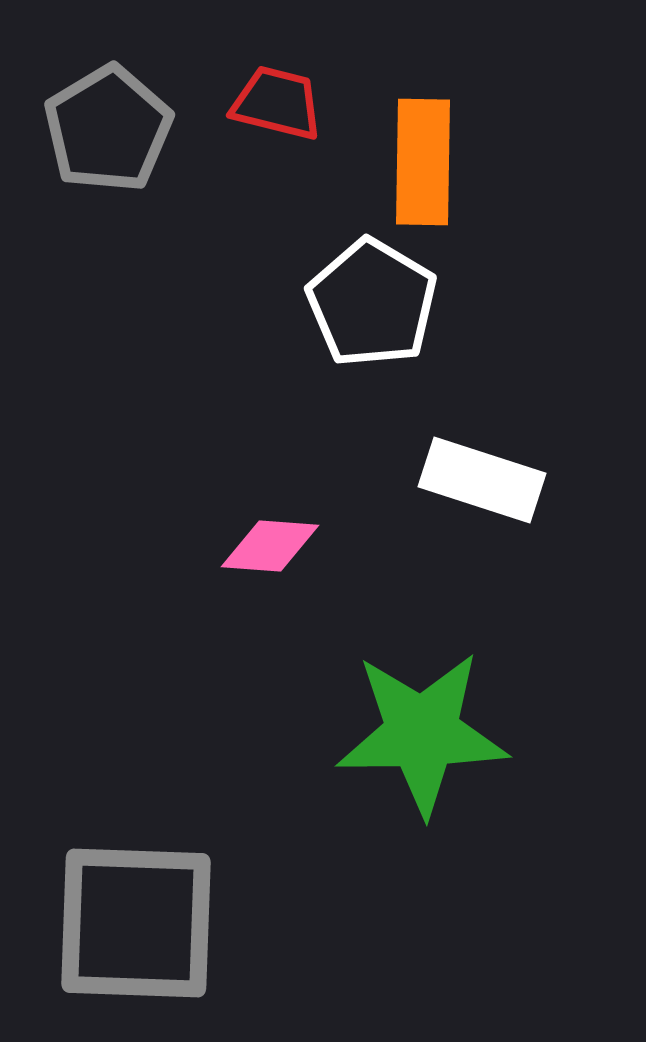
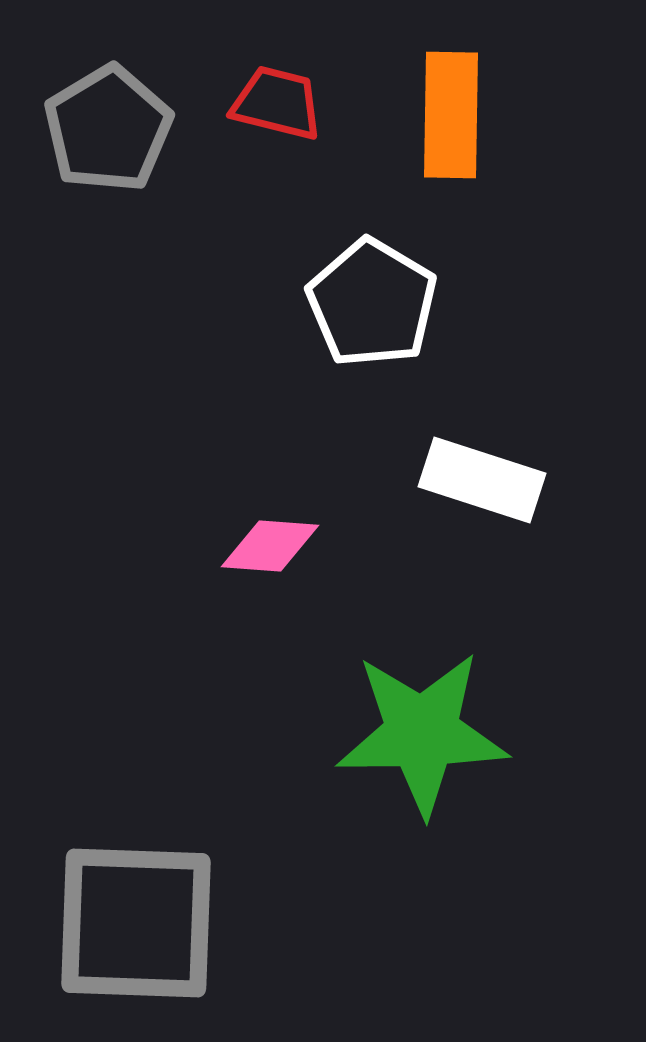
orange rectangle: moved 28 px right, 47 px up
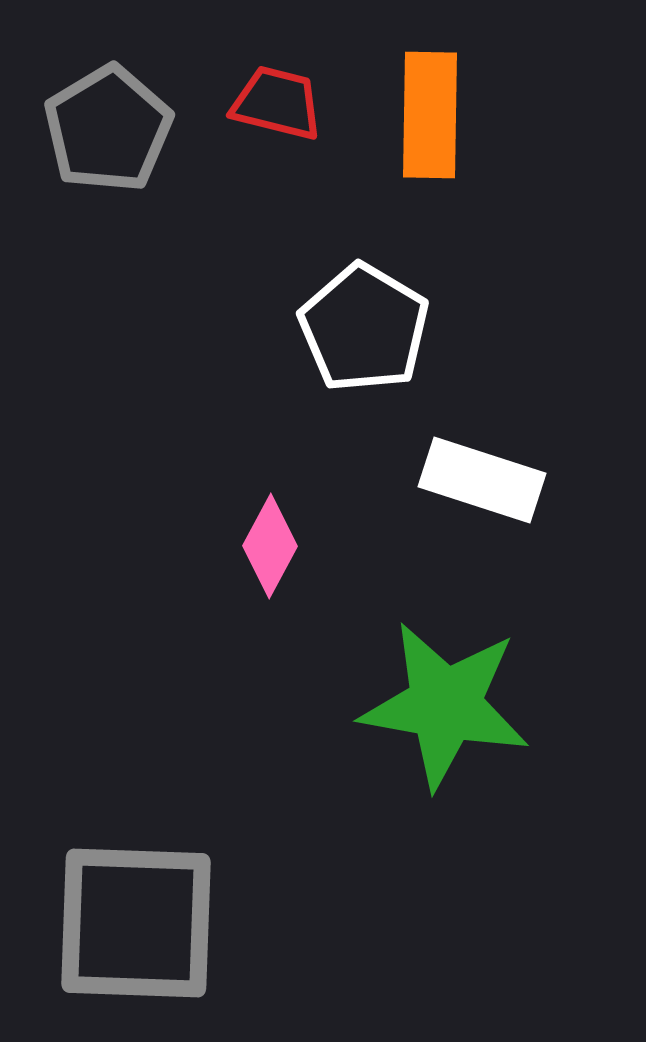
orange rectangle: moved 21 px left
white pentagon: moved 8 px left, 25 px down
pink diamond: rotated 66 degrees counterclockwise
green star: moved 23 px right, 28 px up; rotated 11 degrees clockwise
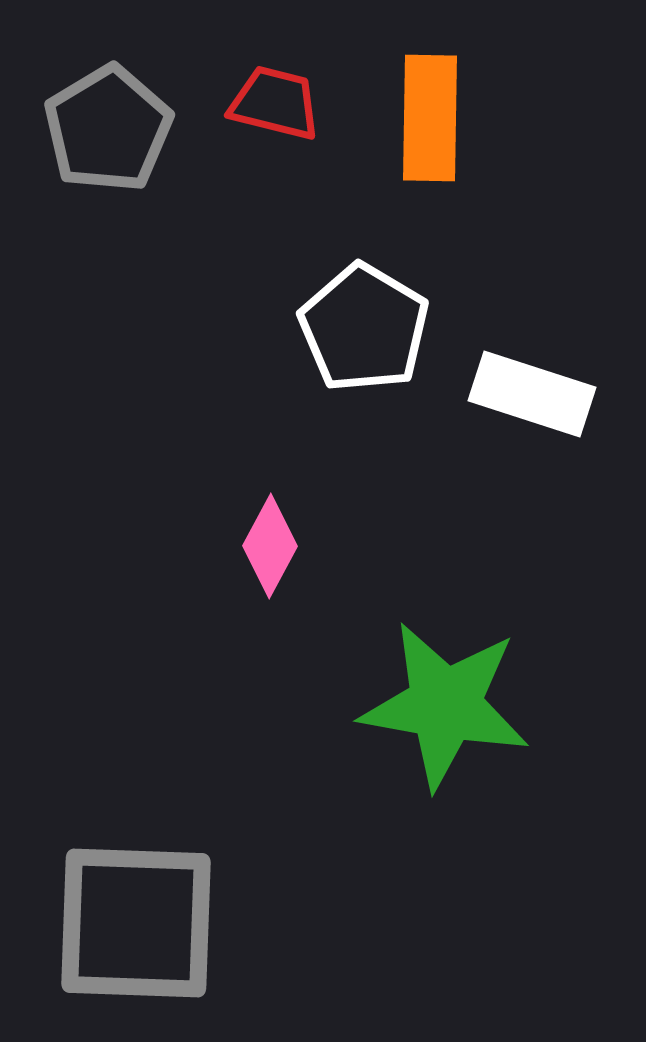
red trapezoid: moved 2 px left
orange rectangle: moved 3 px down
white rectangle: moved 50 px right, 86 px up
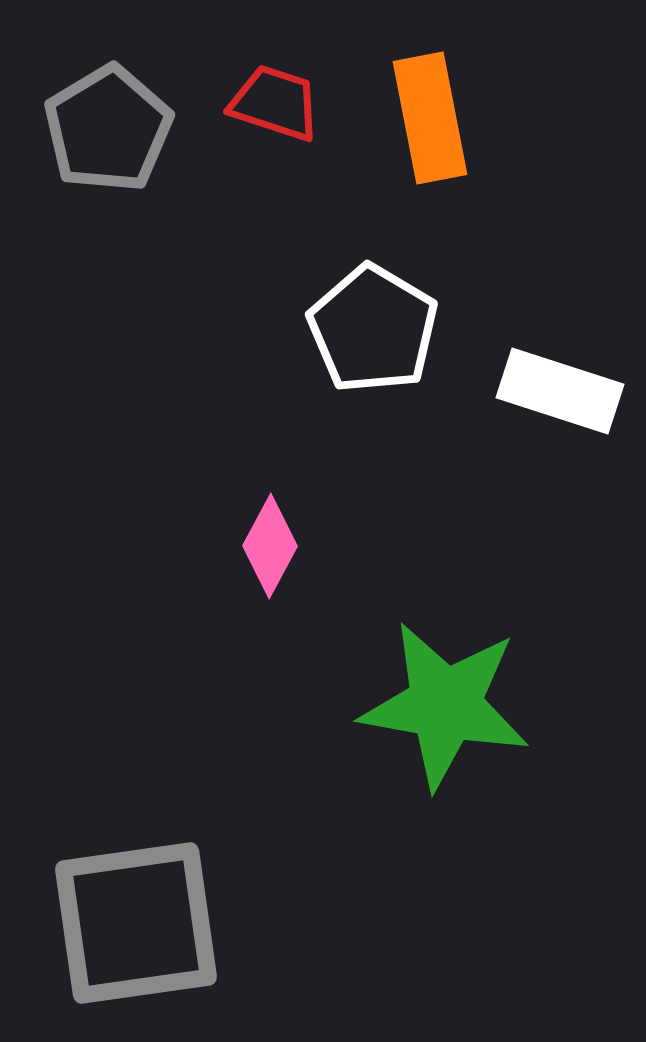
red trapezoid: rotated 4 degrees clockwise
orange rectangle: rotated 12 degrees counterclockwise
white pentagon: moved 9 px right, 1 px down
white rectangle: moved 28 px right, 3 px up
gray square: rotated 10 degrees counterclockwise
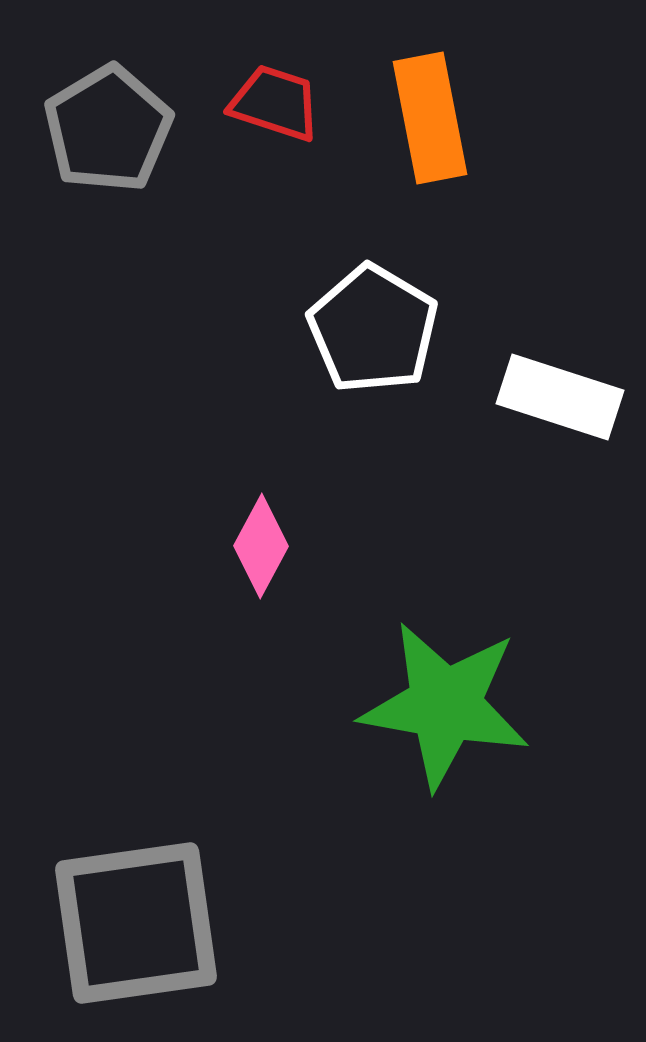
white rectangle: moved 6 px down
pink diamond: moved 9 px left
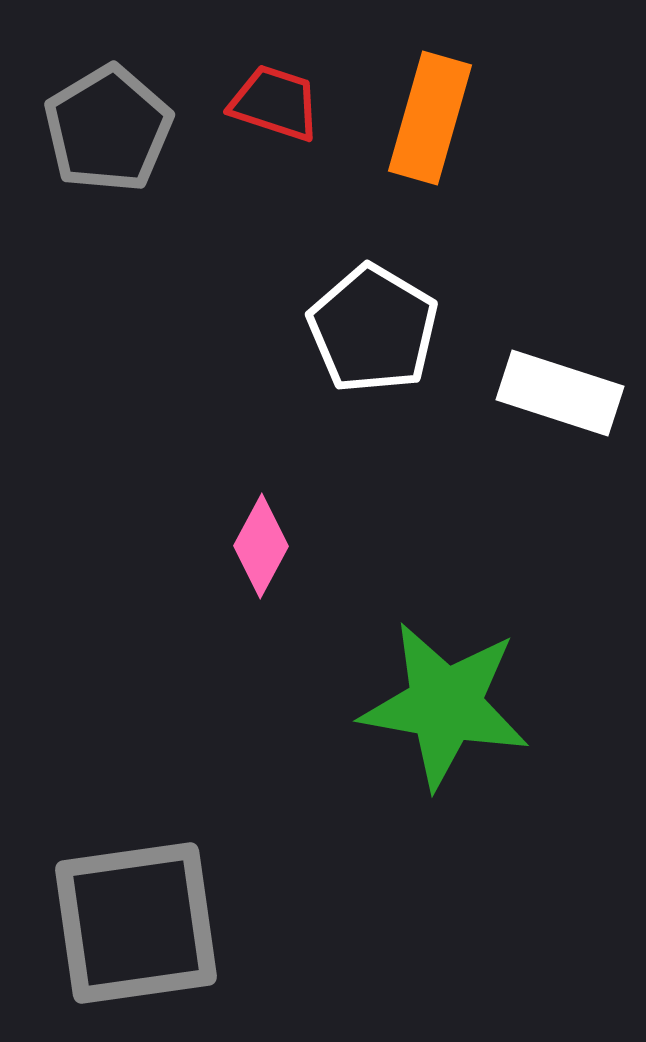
orange rectangle: rotated 27 degrees clockwise
white rectangle: moved 4 px up
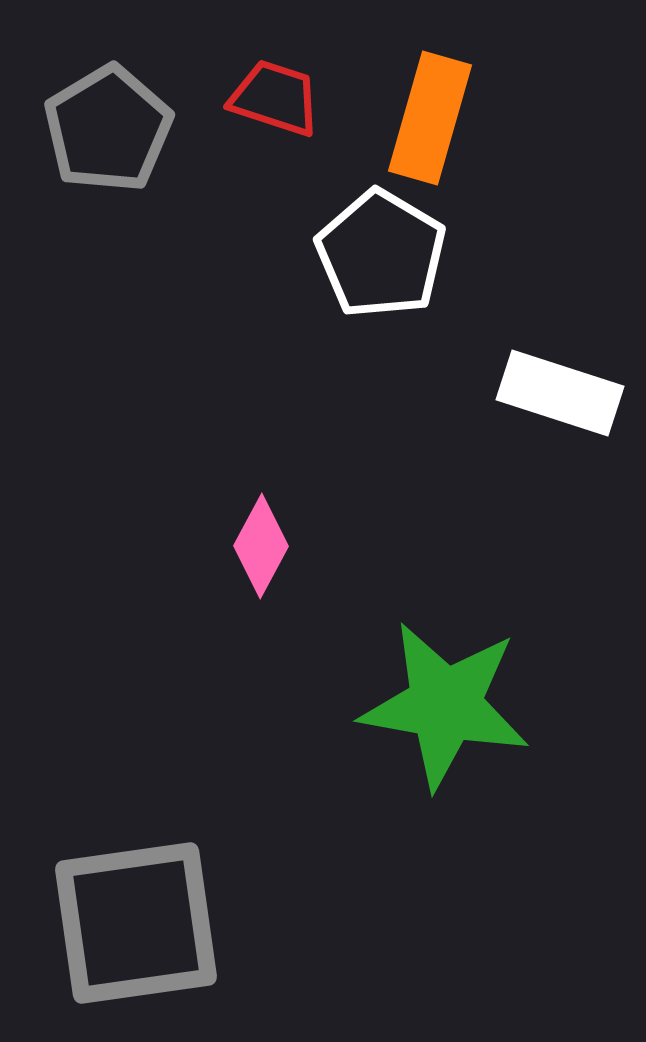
red trapezoid: moved 5 px up
white pentagon: moved 8 px right, 75 px up
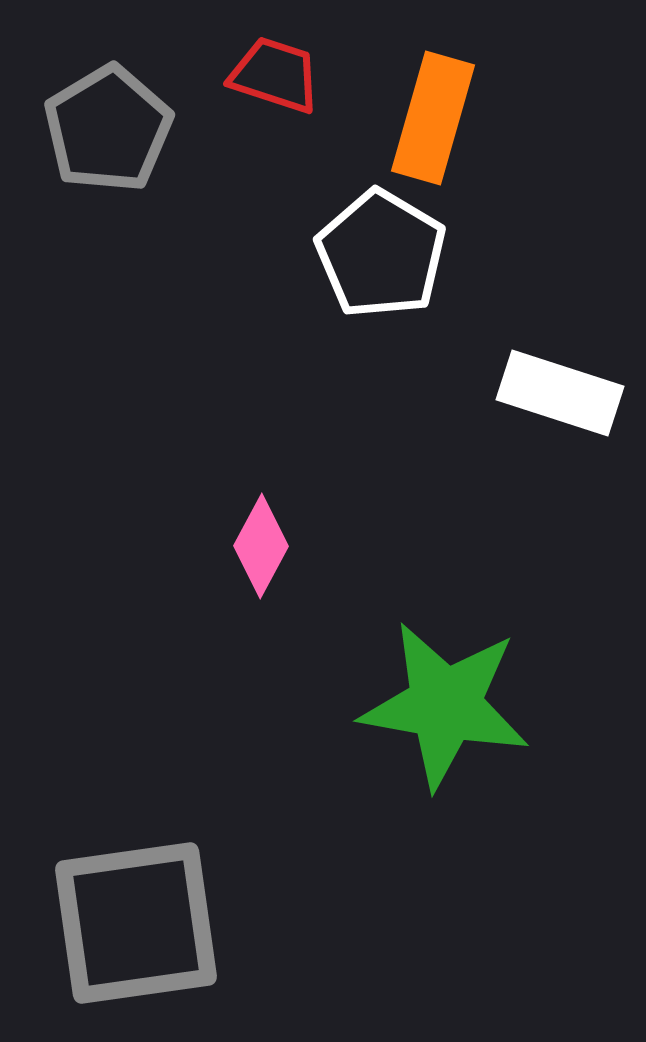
red trapezoid: moved 23 px up
orange rectangle: moved 3 px right
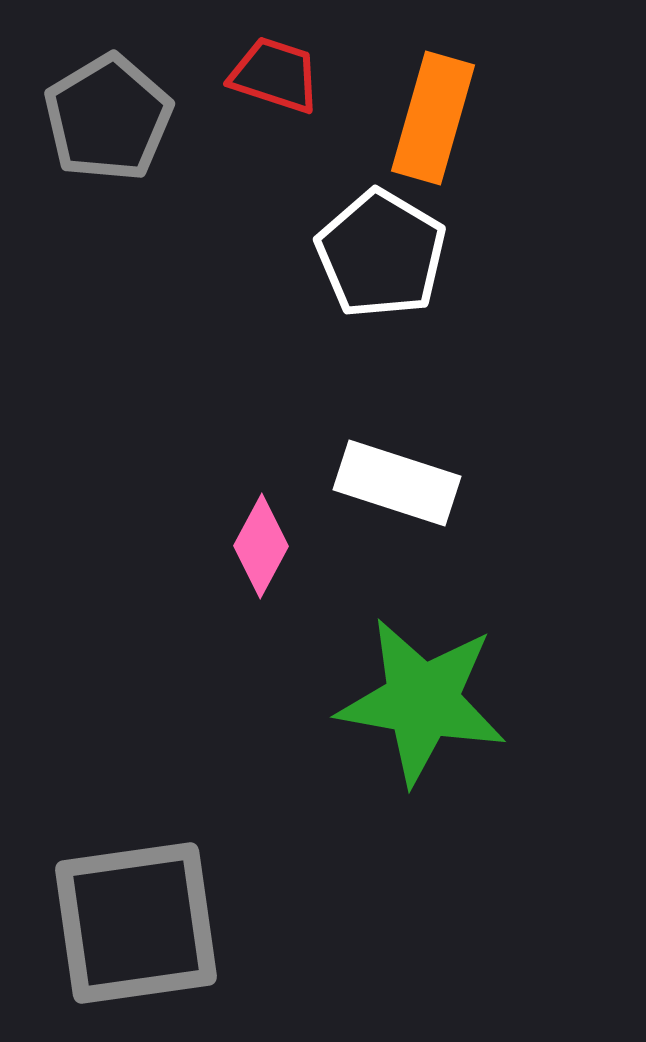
gray pentagon: moved 11 px up
white rectangle: moved 163 px left, 90 px down
green star: moved 23 px left, 4 px up
